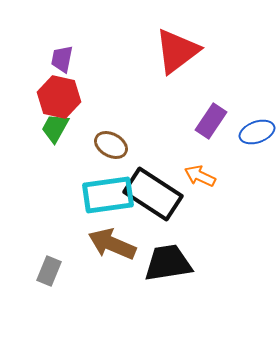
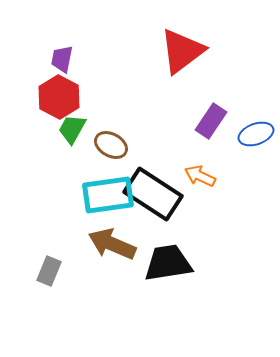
red triangle: moved 5 px right
red hexagon: rotated 15 degrees clockwise
green trapezoid: moved 17 px right, 1 px down
blue ellipse: moved 1 px left, 2 px down
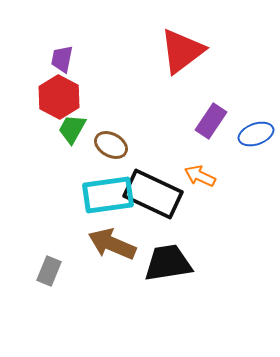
black rectangle: rotated 8 degrees counterclockwise
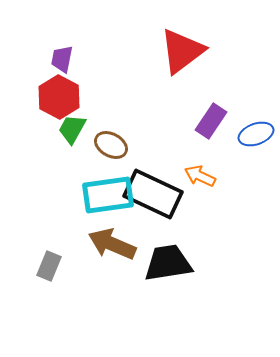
gray rectangle: moved 5 px up
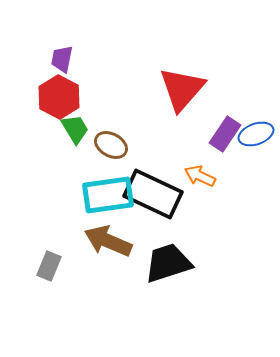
red triangle: moved 38 px down; rotated 12 degrees counterclockwise
purple rectangle: moved 14 px right, 13 px down
green trapezoid: moved 3 px right; rotated 120 degrees clockwise
brown arrow: moved 4 px left, 3 px up
black trapezoid: rotated 9 degrees counterclockwise
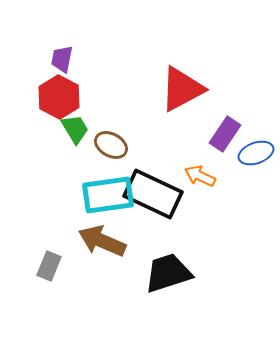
red triangle: rotated 21 degrees clockwise
blue ellipse: moved 19 px down
brown arrow: moved 6 px left
black trapezoid: moved 10 px down
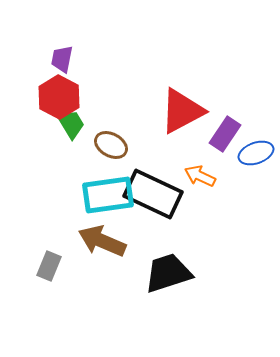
red triangle: moved 22 px down
green trapezoid: moved 4 px left, 5 px up
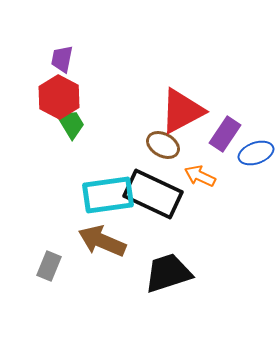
brown ellipse: moved 52 px right
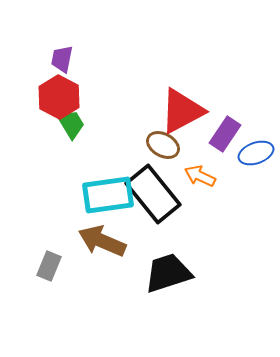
black rectangle: rotated 26 degrees clockwise
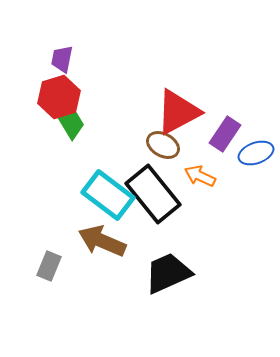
red hexagon: rotated 15 degrees clockwise
red triangle: moved 4 px left, 1 px down
cyan rectangle: rotated 45 degrees clockwise
black trapezoid: rotated 6 degrees counterclockwise
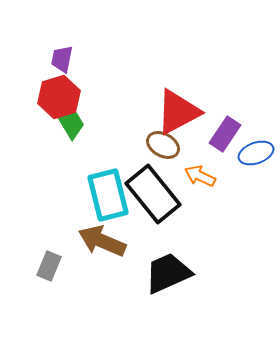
cyan rectangle: rotated 39 degrees clockwise
